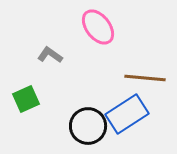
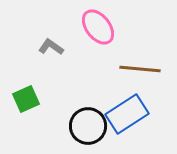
gray L-shape: moved 1 px right, 8 px up
brown line: moved 5 px left, 9 px up
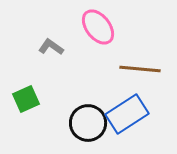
black circle: moved 3 px up
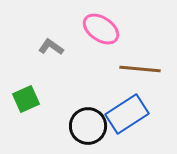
pink ellipse: moved 3 px right, 2 px down; rotated 18 degrees counterclockwise
black circle: moved 3 px down
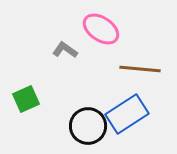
gray L-shape: moved 14 px right, 3 px down
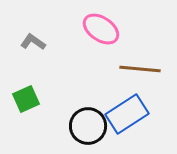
gray L-shape: moved 32 px left, 8 px up
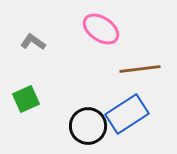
brown line: rotated 12 degrees counterclockwise
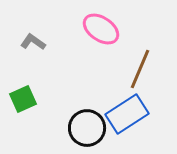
brown line: rotated 60 degrees counterclockwise
green square: moved 3 px left
black circle: moved 1 px left, 2 px down
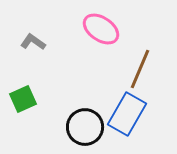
blue rectangle: rotated 27 degrees counterclockwise
black circle: moved 2 px left, 1 px up
